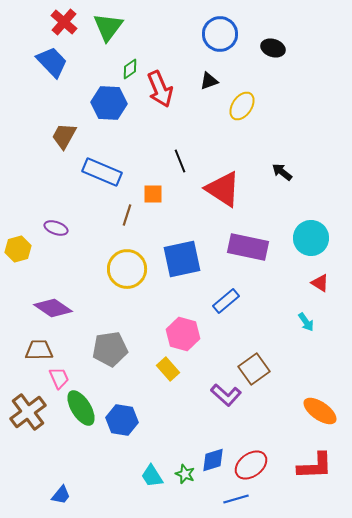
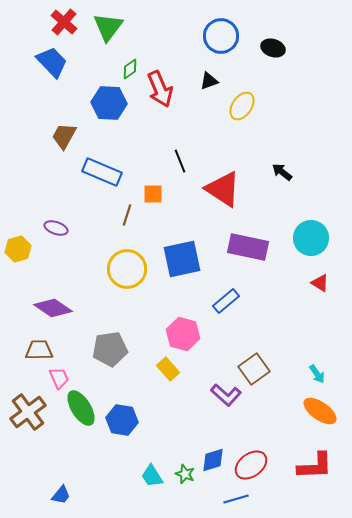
blue circle at (220, 34): moved 1 px right, 2 px down
cyan arrow at (306, 322): moved 11 px right, 52 px down
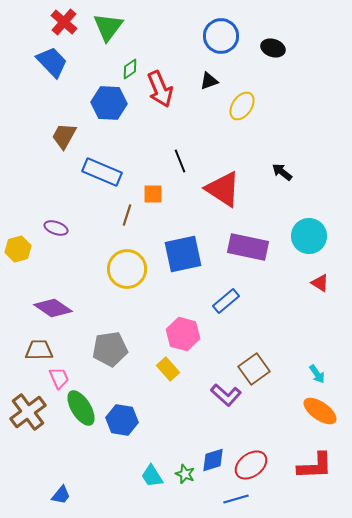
cyan circle at (311, 238): moved 2 px left, 2 px up
blue square at (182, 259): moved 1 px right, 5 px up
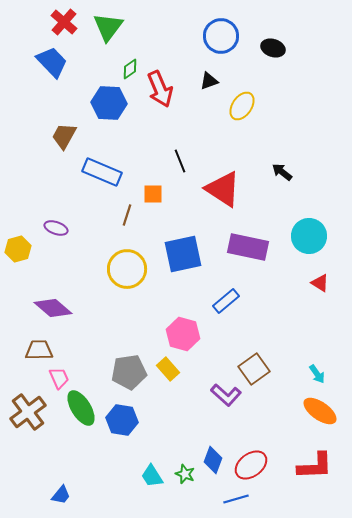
purple diamond at (53, 308): rotated 6 degrees clockwise
gray pentagon at (110, 349): moved 19 px right, 23 px down
blue diamond at (213, 460): rotated 52 degrees counterclockwise
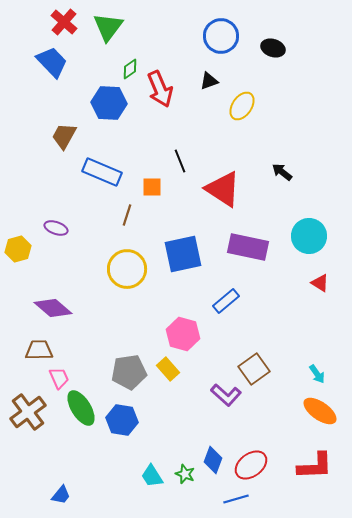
orange square at (153, 194): moved 1 px left, 7 px up
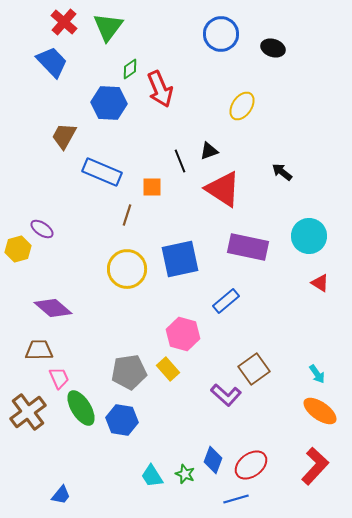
blue circle at (221, 36): moved 2 px up
black triangle at (209, 81): moved 70 px down
purple ellipse at (56, 228): moved 14 px left, 1 px down; rotated 15 degrees clockwise
blue square at (183, 254): moved 3 px left, 5 px down
red L-shape at (315, 466): rotated 45 degrees counterclockwise
